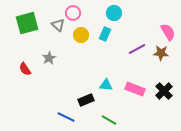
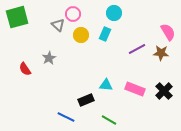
pink circle: moved 1 px down
green square: moved 10 px left, 6 px up
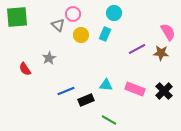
green square: rotated 10 degrees clockwise
blue line: moved 26 px up; rotated 48 degrees counterclockwise
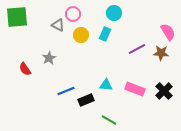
gray triangle: rotated 16 degrees counterclockwise
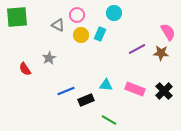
pink circle: moved 4 px right, 1 px down
cyan rectangle: moved 5 px left
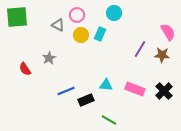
purple line: moved 3 px right; rotated 30 degrees counterclockwise
brown star: moved 1 px right, 2 px down
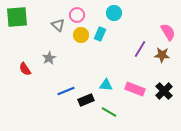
gray triangle: rotated 16 degrees clockwise
green line: moved 8 px up
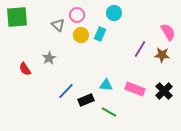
blue line: rotated 24 degrees counterclockwise
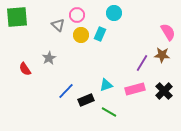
purple line: moved 2 px right, 14 px down
cyan triangle: rotated 24 degrees counterclockwise
pink rectangle: rotated 36 degrees counterclockwise
